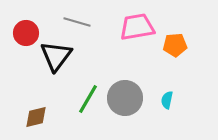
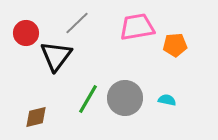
gray line: moved 1 px down; rotated 60 degrees counterclockwise
cyan semicircle: rotated 90 degrees clockwise
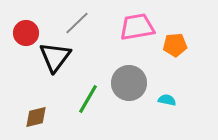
black triangle: moved 1 px left, 1 px down
gray circle: moved 4 px right, 15 px up
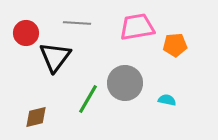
gray line: rotated 48 degrees clockwise
gray circle: moved 4 px left
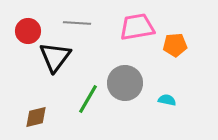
red circle: moved 2 px right, 2 px up
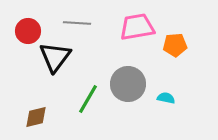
gray circle: moved 3 px right, 1 px down
cyan semicircle: moved 1 px left, 2 px up
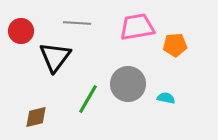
red circle: moved 7 px left
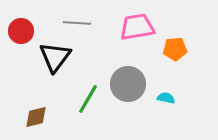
orange pentagon: moved 4 px down
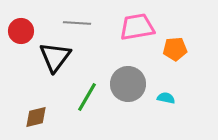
green line: moved 1 px left, 2 px up
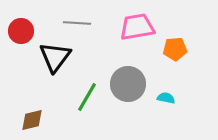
brown diamond: moved 4 px left, 3 px down
